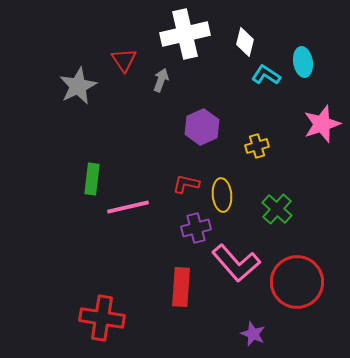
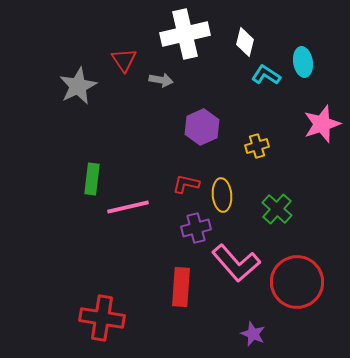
gray arrow: rotated 80 degrees clockwise
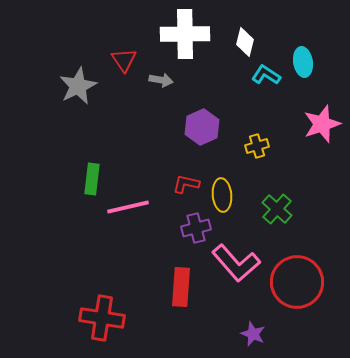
white cross: rotated 12 degrees clockwise
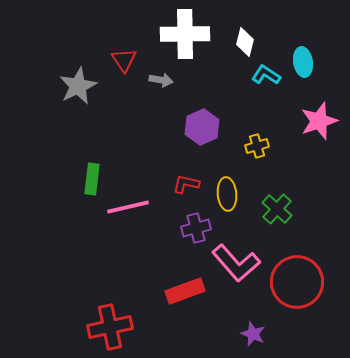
pink star: moved 3 px left, 3 px up
yellow ellipse: moved 5 px right, 1 px up
red rectangle: moved 4 px right, 4 px down; rotated 66 degrees clockwise
red cross: moved 8 px right, 9 px down; rotated 21 degrees counterclockwise
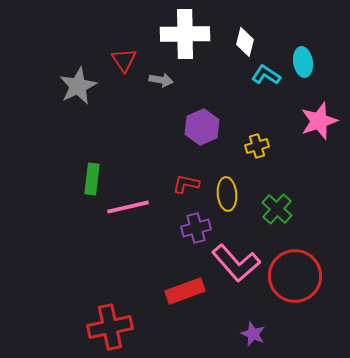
red circle: moved 2 px left, 6 px up
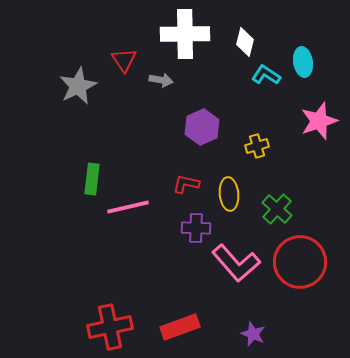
yellow ellipse: moved 2 px right
purple cross: rotated 16 degrees clockwise
red circle: moved 5 px right, 14 px up
red rectangle: moved 5 px left, 36 px down
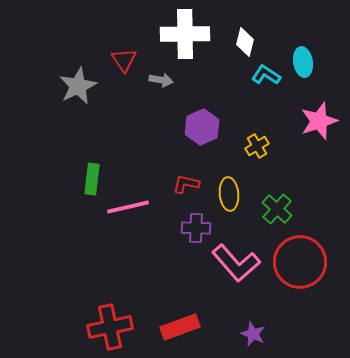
yellow cross: rotated 15 degrees counterclockwise
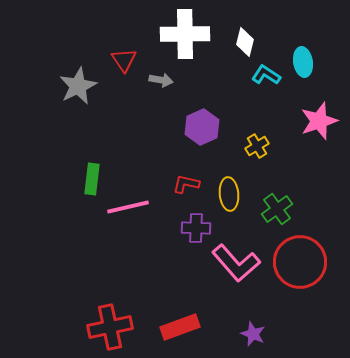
green cross: rotated 12 degrees clockwise
